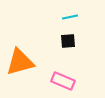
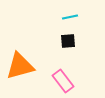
orange triangle: moved 4 px down
pink rectangle: rotated 30 degrees clockwise
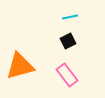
black square: rotated 21 degrees counterclockwise
pink rectangle: moved 4 px right, 6 px up
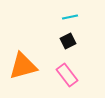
orange triangle: moved 3 px right
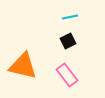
orange triangle: rotated 28 degrees clockwise
